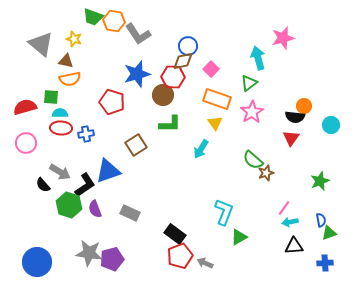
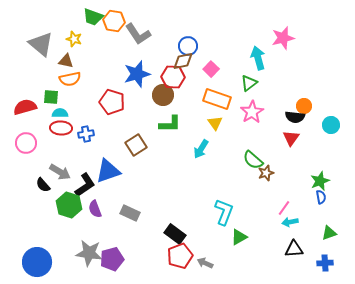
blue semicircle at (321, 220): moved 23 px up
black triangle at (294, 246): moved 3 px down
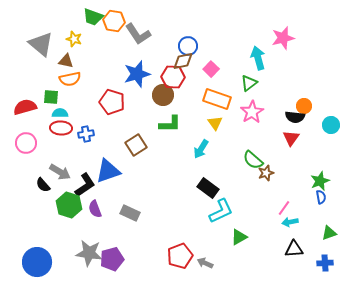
cyan L-shape at (224, 212): moved 3 px left, 1 px up; rotated 44 degrees clockwise
black rectangle at (175, 234): moved 33 px right, 46 px up
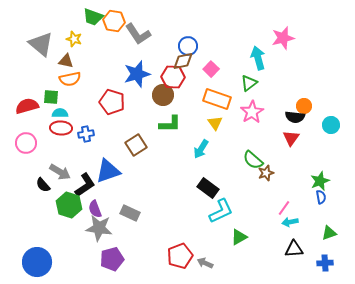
red semicircle at (25, 107): moved 2 px right, 1 px up
gray star at (89, 253): moved 10 px right, 25 px up
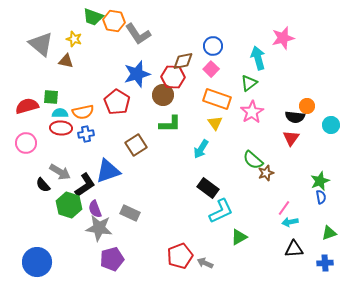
blue circle at (188, 46): moved 25 px right
orange semicircle at (70, 79): moved 13 px right, 33 px down
red pentagon at (112, 102): moved 5 px right; rotated 15 degrees clockwise
orange circle at (304, 106): moved 3 px right
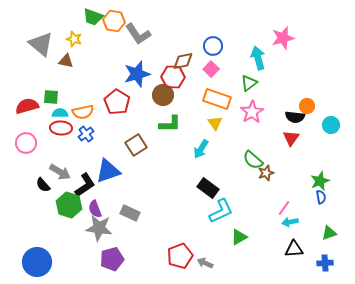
blue cross at (86, 134): rotated 28 degrees counterclockwise
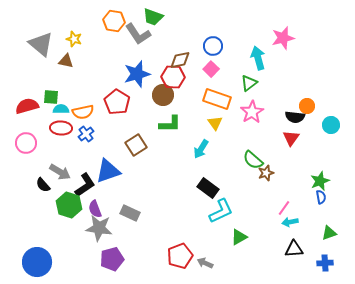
green trapezoid at (93, 17): moved 60 px right
brown diamond at (183, 61): moved 3 px left, 1 px up
cyan semicircle at (60, 113): moved 1 px right, 4 px up
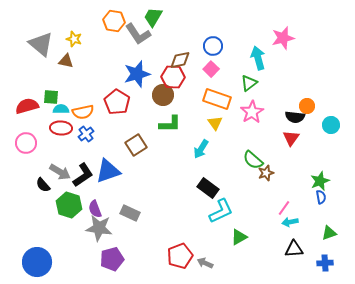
green trapezoid at (153, 17): rotated 100 degrees clockwise
black L-shape at (85, 185): moved 2 px left, 10 px up
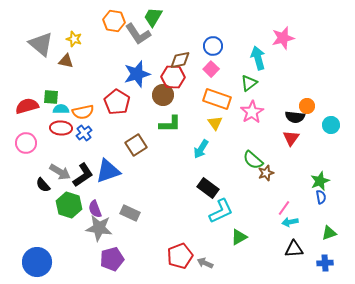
blue cross at (86, 134): moved 2 px left, 1 px up
